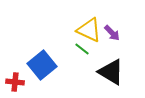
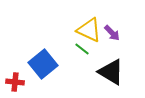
blue square: moved 1 px right, 1 px up
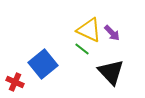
black triangle: rotated 16 degrees clockwise
red cross: rotated 18 degrees clockwise
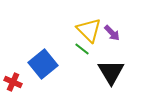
yellow triangle: rotated 20 degrees clockwise
black triangle: rotated 12 degrees clockwise
red cross: moved 2 px left
